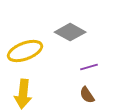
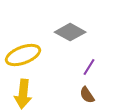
yellow ellipse: moved 2 px left, 4 px down
purple line: rotated 42 degrees counterclockwise
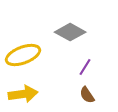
purple line: moved 4 px left
yellow arrow: rotated 104 degrees counterclockwise
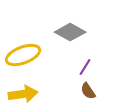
brown semicircle: moved 1 px right, 4 px up
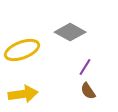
yellow ellipse: moved 1 px left, 5 px up
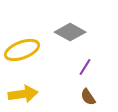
brown semicircle: moved 6 px down
